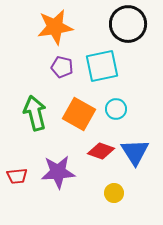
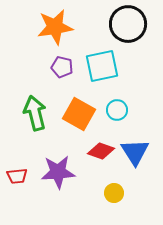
cyan circle: moved 1 px right, 1 px down
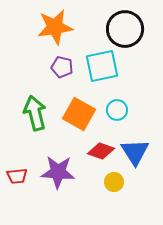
black circle: moved 3 px left, 5 px down
purple star: rotated 8 degrees clockwise
yellow circle: moved 11 px up
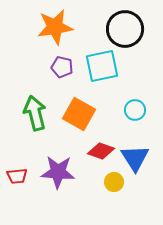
cyan circle: moved 18 px right
blue triangle: moved 6 px down
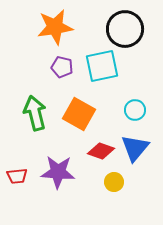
blue triangle: moved 10 px up; rotated 12 degrees clockwise
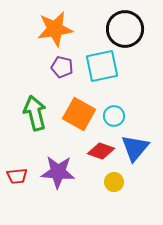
orange star: moved 2 px down
cyan circle: moved 21 px left, 6 px down
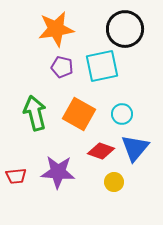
orange star: moved 1 px right
cyan circle: moved 8 px right, 2 px up
red trapezoid: moved 1 px left
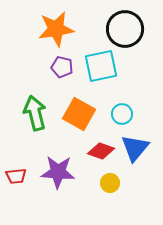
cyan square: moved 1 px left
yellow circle: moved 4 px left, 1 px down
